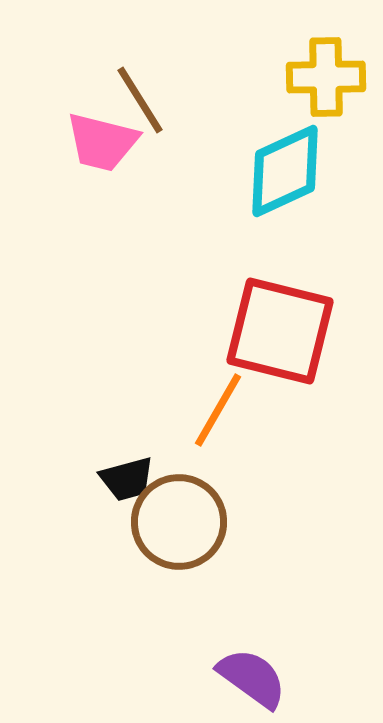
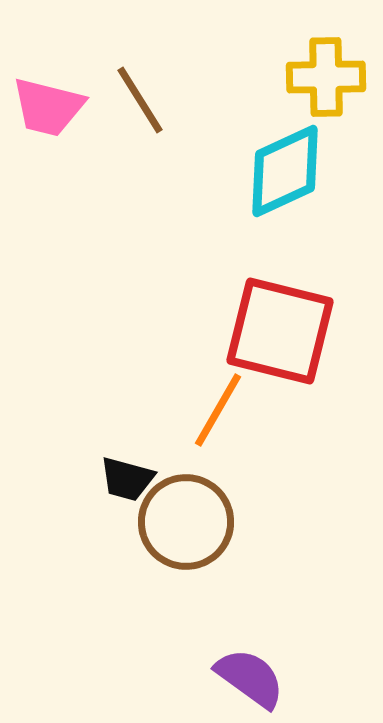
pink trapezoid: moved 54 px left, 35 px up
black trapezoid: rotated 30 degrees clockwise
brown circle: moved 7 px right
purple semicircle: moved 2 px left
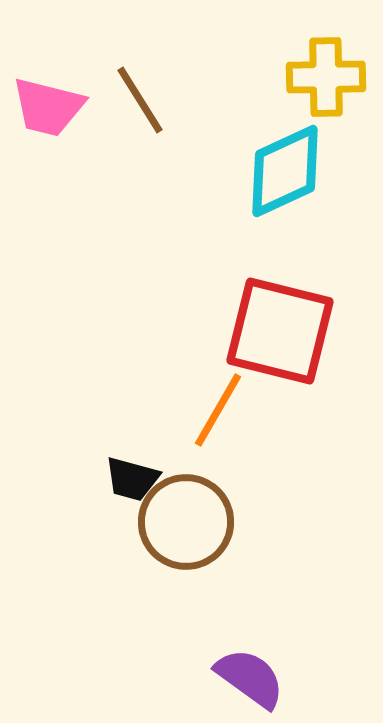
black trapezoid: moved 5 px right
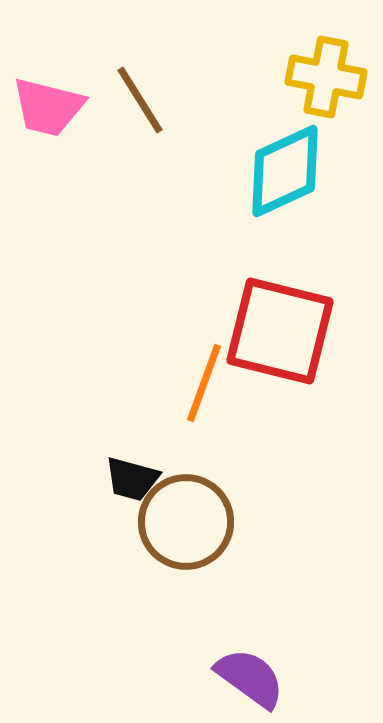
yellow cross: rotated 12 degrees clockwise
orange line: moved 14 px left, 27 px up; rotated 10 degrees counterclockwise
